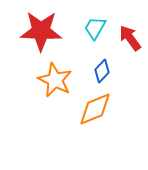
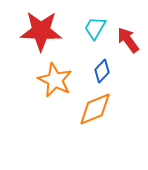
red arrow: moved 2 px left, 2 px down
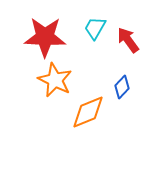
red star: moved 4 px right, 6 px down
blue diamond: moved 20 px right, 16 px down
orange diamond: moved 7 px left, 3 px down
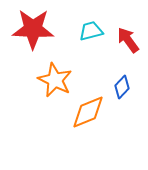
cyan trapezoid: moved 4 px left, 3 px down; rotated 45 degrees clockwise
red star: moved 12 px left, 8 px up
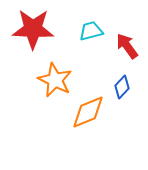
red arrow: moved 1 px left, 6 px down
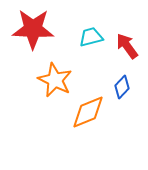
cyan trapezoid: moved 6 px down
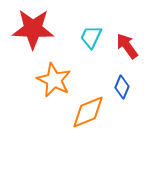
cyan trapezoid: rotated 50 degrees counterclockwise
orange star: moved 1 px left
blue diamond: rotated 20 degrees counterclockwise
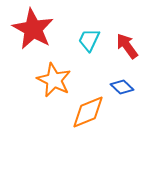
red star: rotated 27 degrees clockwise
cyan trapezoid: moved 2 px left, 3 px down
blue diamond: rotated 70 degrees counterclockwise
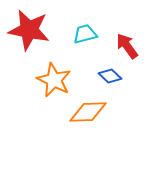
red star: moved 4 px left, 1 px down; rotated 18 degrees counterclockwise
cyan trapezoid: moved 4 px left, 6 px up; rotated 50 degrees clockwise
blue diamond: moved 12 px left, 11 px up
orange diamond: rotated 21 degrees clockwise
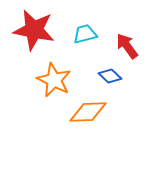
red star: moved 5 px right
